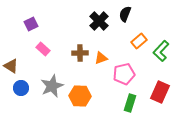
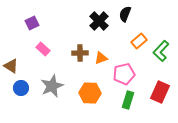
purple square: moved 1 px right, 1 px up
orange hexagon: moved 10 px right, 3 px up
green rectangle: moved 2 px left, 3 px up
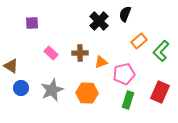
purple square: rotated 24 degrees clockwise
pink rectangle: moved 8 px right, 4 px down
orange triangle: moved 4 px down
gray star: moved 4 px down
orange hexagon: moved 3 px left
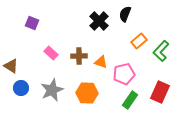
purple square: rotated 24 degrees clockwise
brown cross: moved 1 px left, 3 px down
orange triangle: rotated 40 degrees clockwise
green rectangle: moved 2 px right; rotated 18 degrees clockwise
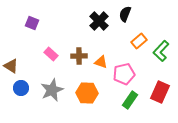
pink rectangle: moved 1 px down
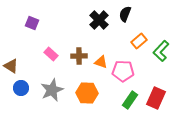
black cross: moved 1 px up
pink pentagon: moved 1 px left, 3 px up; rotated 15 degrees clockwise
red rectangle: moved 4 px left, 6 px down
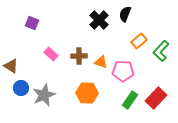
gray star: moved 8 px left, 5 px down
red rectangle: rotated 20 degrees clockwise
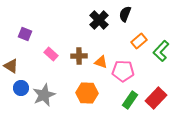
purple square: moved 7 px left, 11 px down
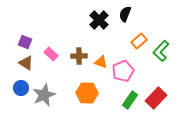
purple square: moved 8 px down
brown triangle: moved 15 px right, 3 px up
pink pentagon: rotated 25 degrees counterclockwise
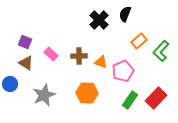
blue circle: moved 11 px left, 4 px up
